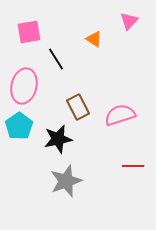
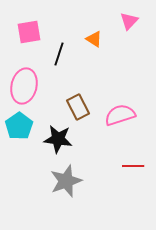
black line: moved 3 px right, 5 px up; rotated 50 degrees clockwise
black star: rotated 20 degrees clockwise
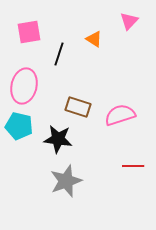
brown rectangle: rotated 45 degrees counterclockwise
cyan pentagon: rotated 24 degrees counterclockwise
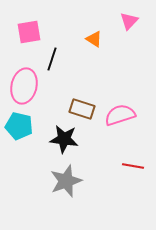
black line: moved 7 px left, 5 px down
brown rectangle: moved 4 px right, 2 px down
black star: moved 6 px right
red line: rotated 10 degrees clockwise
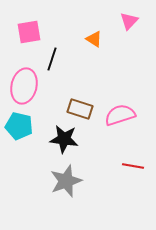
brown rectangle: moved 2 px left
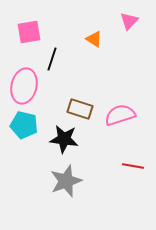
cyan pentagon: moved 5 px right, 1 px up
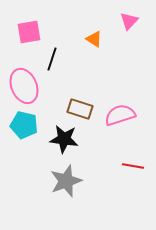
pink ellipse: rotated 36 degrees counterclockwise
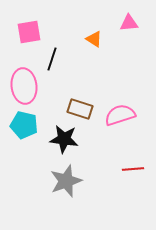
pink triangle: moved 2 px down; rotated 42 degrees clockwise
pink ellipse: rotated 16 degrees clockwise
red line: moved 3 px down; rotated 15 degrees counterclockwise
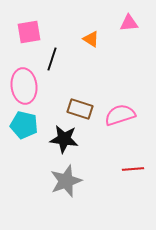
orange triangle: moved 3 px left
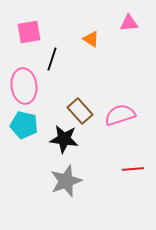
brown rectangle: moved 2 px down; rotated 30 degrees clockwise
